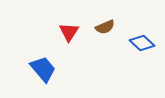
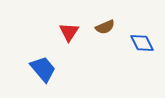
blue diamond: rotated 20 degrees clockwise
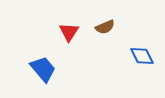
blue diamond: moved 13 px down
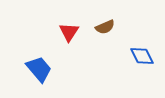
blue trapezoid: moved 4 px left
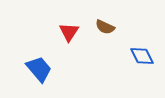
brown semicircle: rotated 48 degrees clockwise
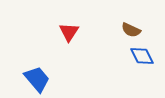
brown semicircle: moved 26 px right, 3 px down
blue trapezoid: moved 2 px left, 10 px down
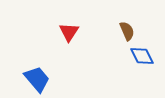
brown semicircle: moved 4 px left, 1 px down; rotated 138 degrees counterclockwise
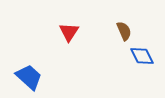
brown semicircle: moved 3 px left
blue trapezoid: moved 8 px left, 2 px up; rotated 8 degrees counterclockwise
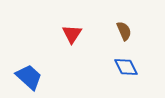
red triangle: moved 3 px right, 2 px down
blue diamond: moved 16 px left, 11 px down
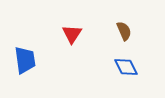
blue trapezoid: moved 4 px left, 17 px up; rotated 40 degrees clockwise
